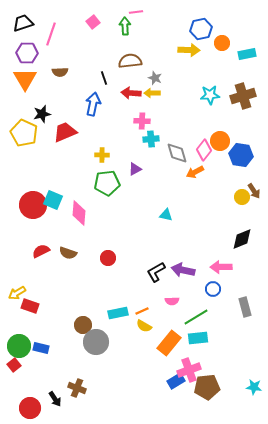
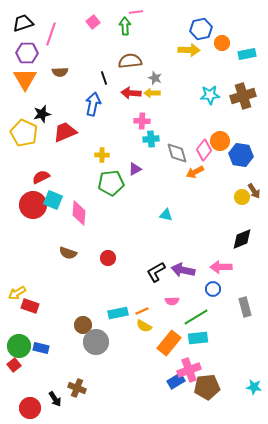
green pentagon at (107, 183): moved 4 px right
red semicircle at (41, 251): moved 74 px up
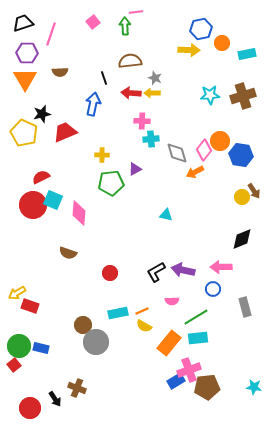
red circle at (108, 258): moved 2 px right, 15 px down
